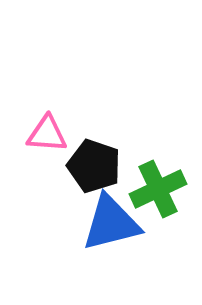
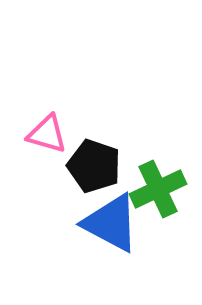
pink triangle: rotated 12 degrees clockwise
blue triangle: rotated 42 degrees clockwise
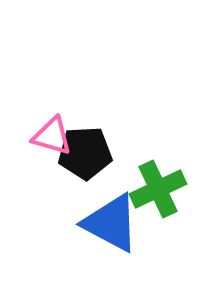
pink triangle: moved 5 px right, 2 px down
black pentagon: moved 9 px left, 13 px up; rotated 22 degrees counterclockwise
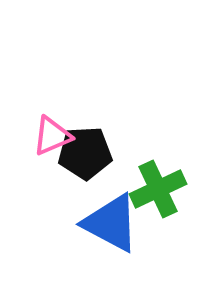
pink triangle: rotated 39 degrees counterclockwise
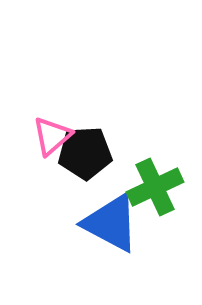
pink triangle: rotated 18 degrees counterclockwise
green cross: moved 3 px left, 2 px up
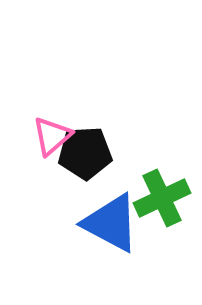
green cross: moved 7 px right, 11 px down
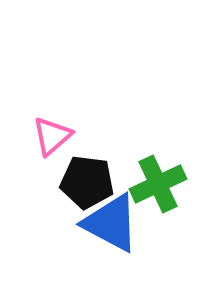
black pentagon: moved 2 px right, 29 px down; rotated 10 degrees clockwise
green cross: moved 4 px left, 14 px up
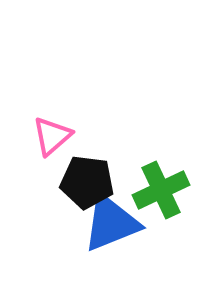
green cross: moved 3 px right, 6 px down
blue triangle: rotated 50 degrees counterclockwise
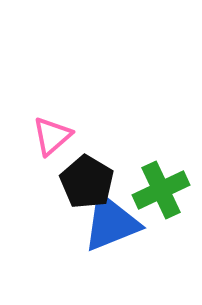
black pentagon: rotated 24 degrees clockwise
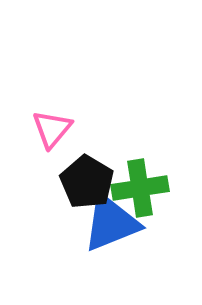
pink triangle: moved 7 px up; rotated 9 degrees counterclockwise
green cross: moved 21 px left, 2 px up; rotated 16 degrees clockwise
